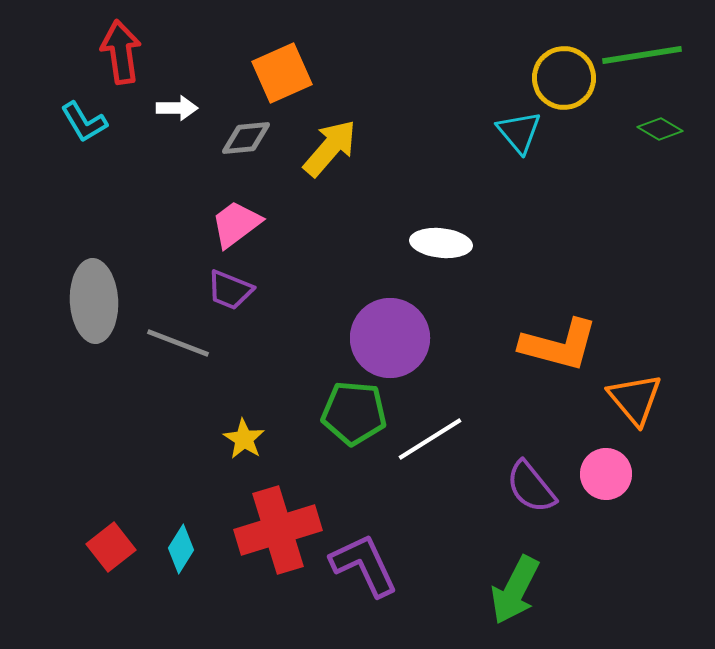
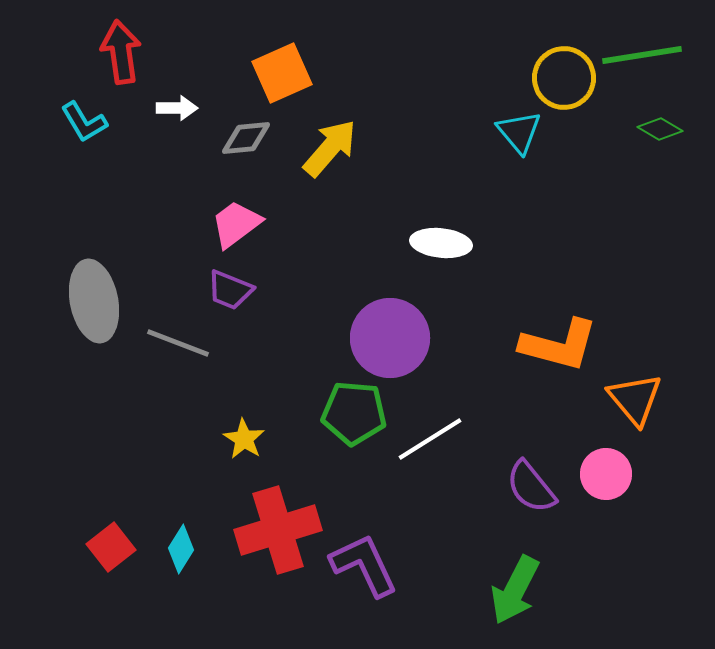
gray ellipse: rotated 8 degrees counterclockwise
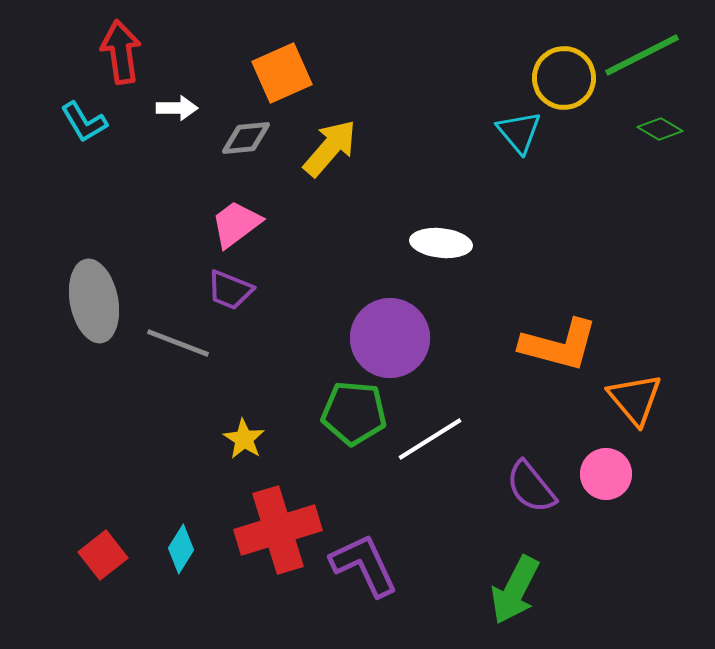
green line: rotated 18 degrees counterclockwise
red square: moved 8 px left, 8 px down
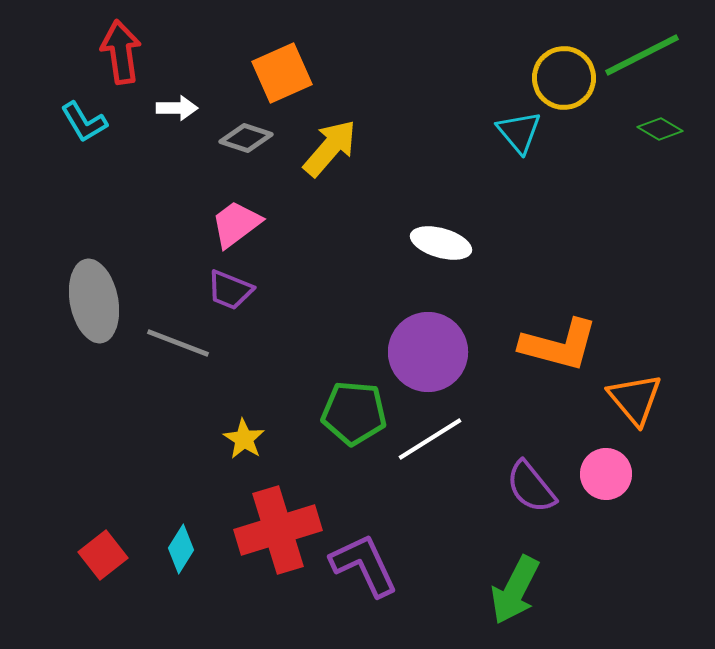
gray diamond: rotated 24 degrees clockwise
white ellipse: rotated 10 degrees clockwise
purple circle: moved 38 px right, 14 px down
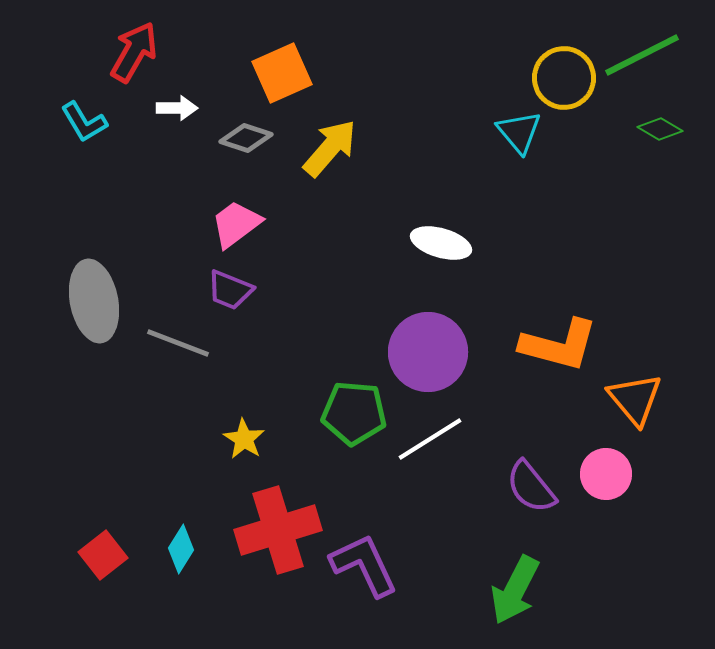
red arrow: moved 13 px right; rotated 38 degrees clockwise
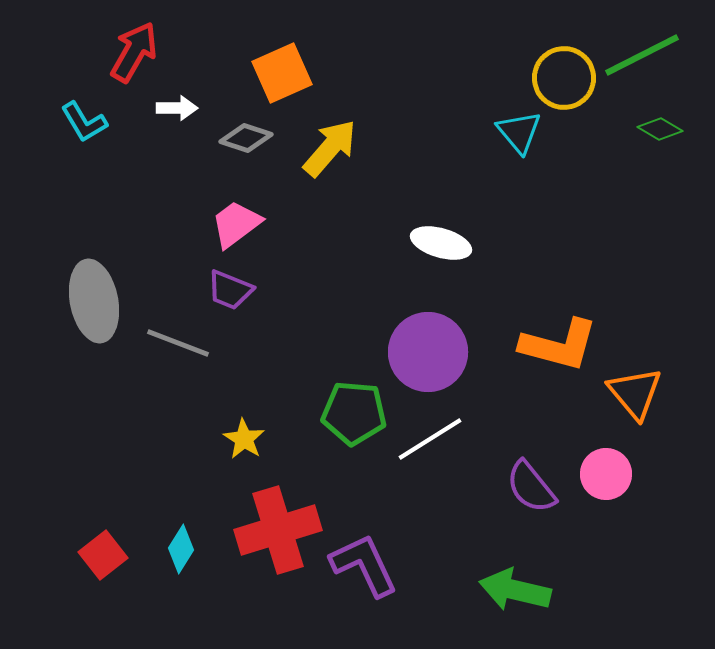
orange triangle: moved 6 px up
green arrow: rotated 76 degrees clockwise
